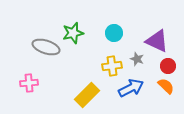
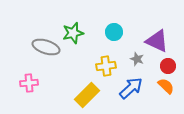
cyan circle: moved 1 px up
yellow cross: moved 6 px left
blue arrow: rotated 15 degrees counterclockwise
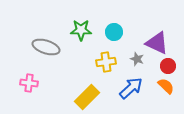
green star: moved 8 px right, 3 px up; rotated 15 degrees clockwise
purple triangle: moved 2 px down
yellow cross: moved 4 px up
pink cross: rotated 12 degrees clockwise
yellow rectangle: moved 2 px down
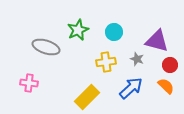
green star: moved 3 px left; rotated 25 degrees counterclockwise
purple triangle: moved 2 px up; rotated 10 degrees counterclockwise
red circle: moved 2 px right, 1 px up
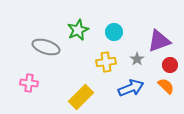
purple triangle: moved 2 px right; rotated 35 degrees counterclockwise
gray star: rotated 16 degrees clockwise
blue arrow: rotated 20 degrees clockwise
yellow rectangle: moved 6 px left
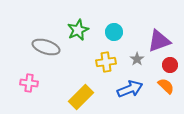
blue arrow: moved 1 px left, 1 px down
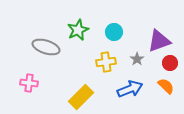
red circle: moved 2 px up
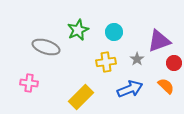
red circle: moved 4 px right
